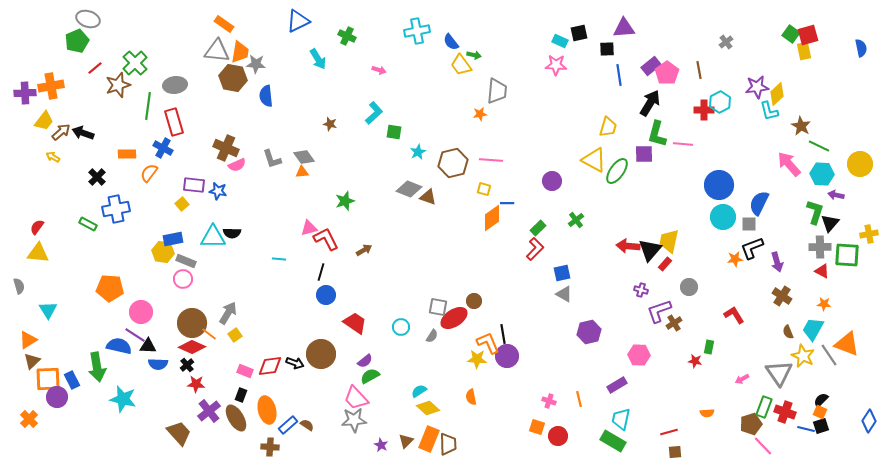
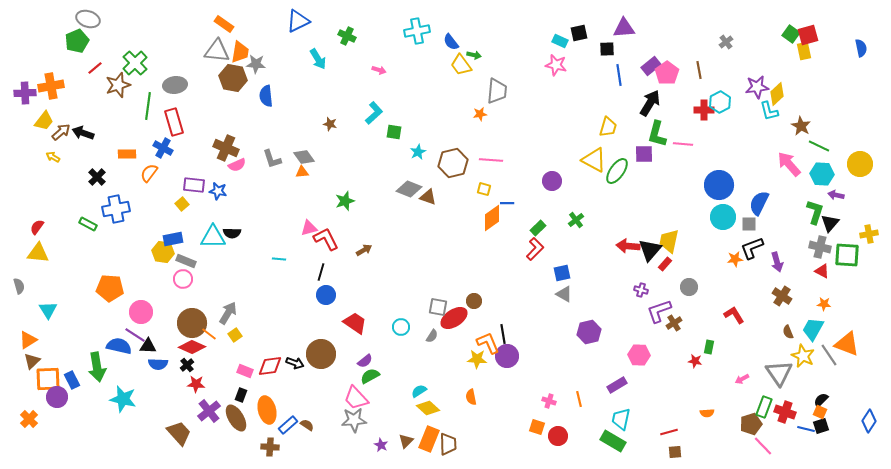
pink star at (556, 65): rotated 10 degrees clockwise
gray cross at (820, 247): rotated 15 degrees clockwise
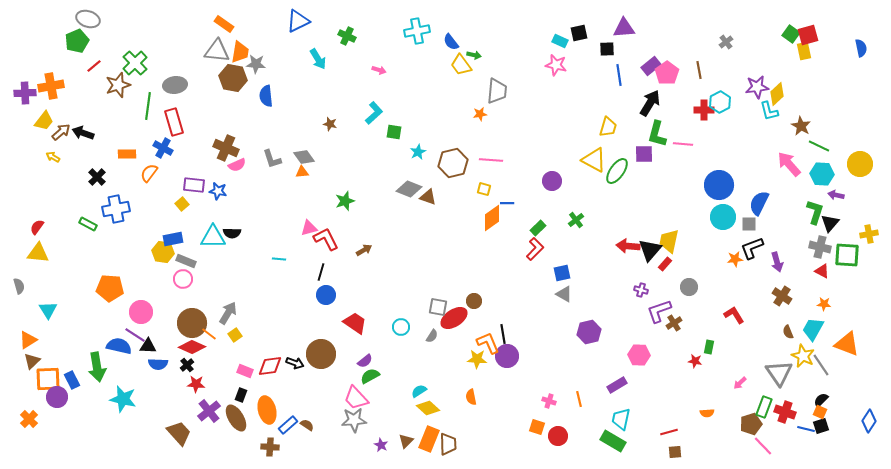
red line at (95, 68): moved 1 px left, 2 px up
gray line at (829, 355): moved 8 px left, 10 px down
pink arrow at (742, 379): moved 2 px left, 4 px down; rotated 16 degrees counterclockwise
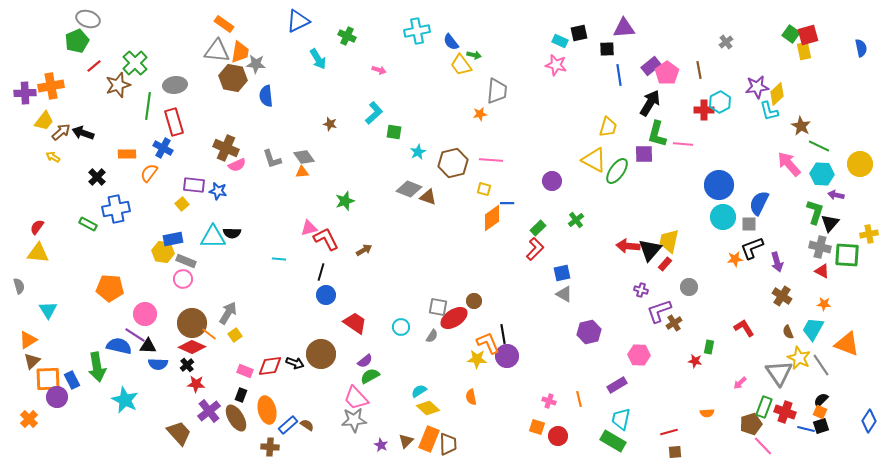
pink circle at (141, 312): moved 4 px right, 2 px down
red L-shape at (734, 315): moved 10 px right, 13 px down
yellow star at (803, 356): moved 4 px left, 2 px down
cyan star at (123, 399): moved 2 px right, 1 px down; rotated 12 degrees clockwise
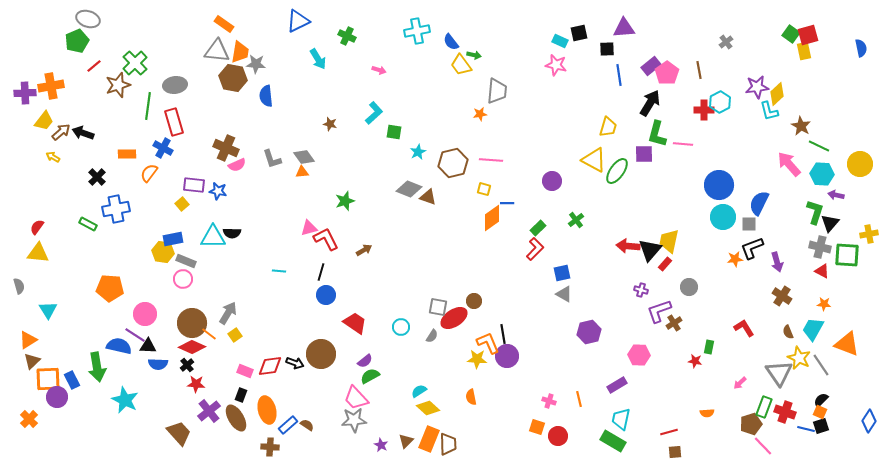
cyan line at (279, 259): moved 12 px down
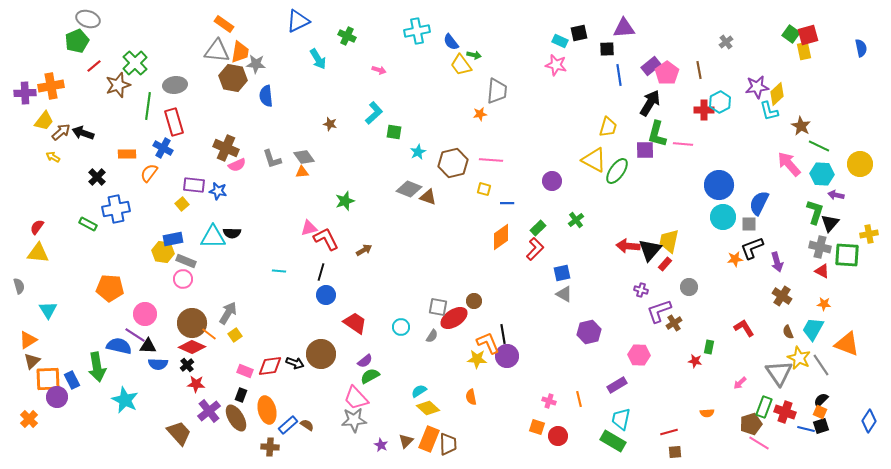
purple square at (644, 154): moved 1 px right, 4 px up
orange diamond at (492, 218): moved 9 px right, 19 px down
pink line at (763, 446): moved 4 px left, 3 px up; rotated 15 degrees counterclockwise
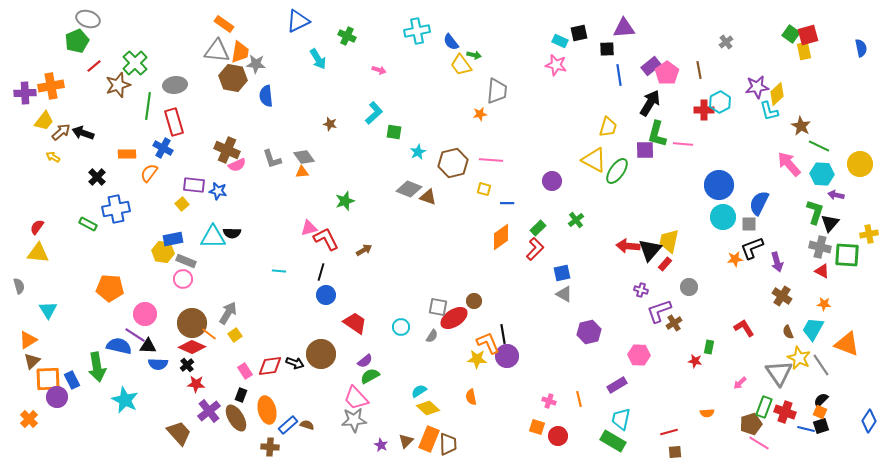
brown cross at (226, 148): moved 1 px right, 2 px down
pink rectangle at (245, 371): rotated 35 degrees clockwise
brown semicircle at (307, 425): rotated 16 degrees counterclockwise
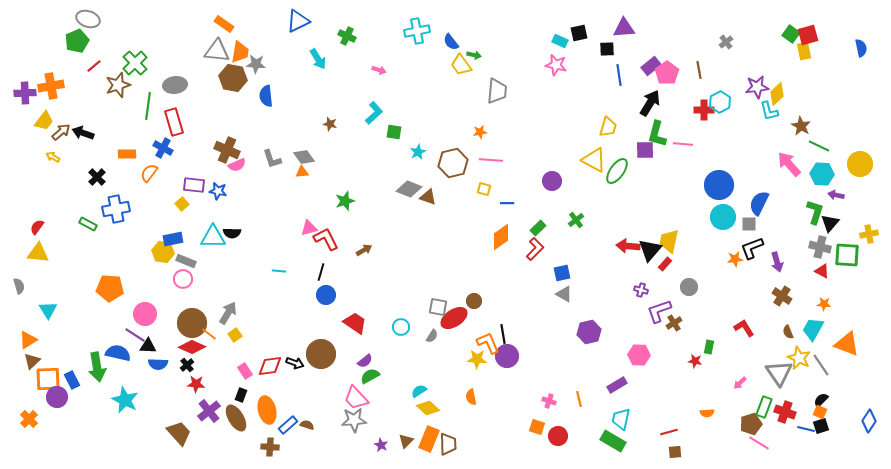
orange star at (480, 114): moved 18 px down
blue semicircle at (119, 346): moved 1 px left, 7 px down
